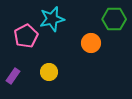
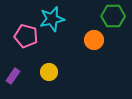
green hexagon: moved 1 px left, 3 px up
pink pentagon: rotated 30 degrees counterclockwise
orange circle: moved 3 px right, 3 px up
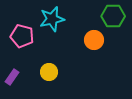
pink pentagon: moved 4 px left
purple rectangle: moved 1 px left, 1 px down
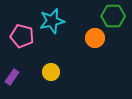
cyan star: moved 2 px down
orange circle: moved 1 px right, 2 px up
yellow circle: moved 2 px right
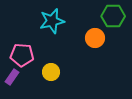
pink pentagon: moved 19 px down; rotated 10 degrees counterclockwise
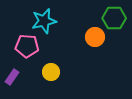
green hexagon: moved 1 px right, 2 px down
cyan star: moved 8 px left
orange circle: moved 1 px up
pink pentagon: moved 5 px right, 9 px up
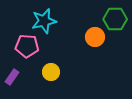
green hexagon: moved 1 px right, 1 px down
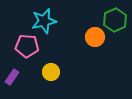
green hexagon: moved 1 px down; rotated 25 degrees counterclockwise
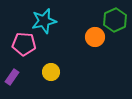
pink pentagon: moved 3 px left, 2 px up
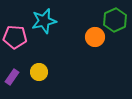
pink pentagon: moved 9 px left, 7 px up
yellow circle: moved 12 px left
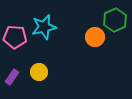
cyan star: moved 6 px down
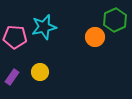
yellow circle: moved 1 px right
